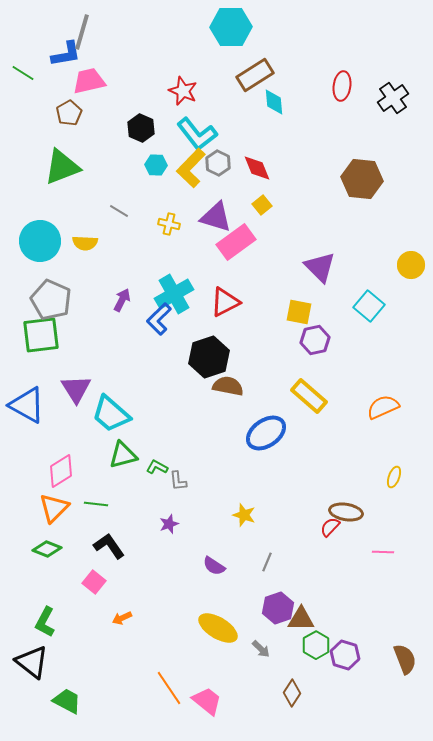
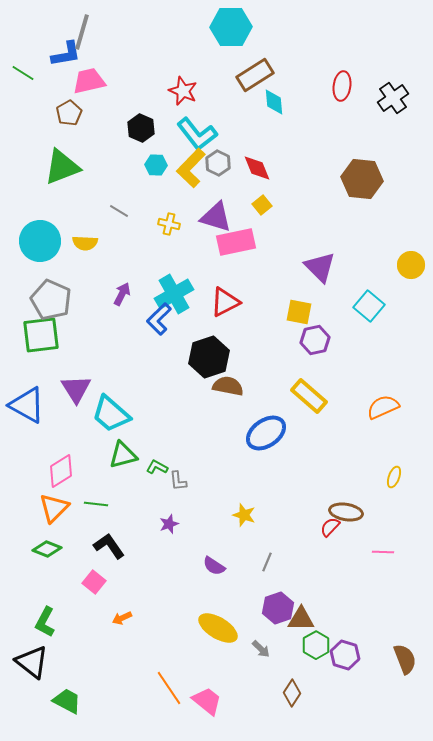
pink rectangle at (236, 242): rotated 24 degrees clockwise
purple arrow at (122, 300): moved 6 px up
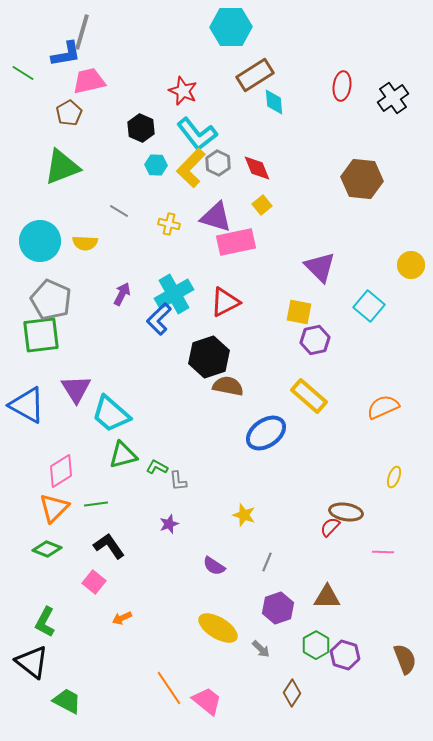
green line at (96, 504): rotated 15 degrees counterclockwise
brown triangle at (301, 619): moved 26 px right, 22 px up
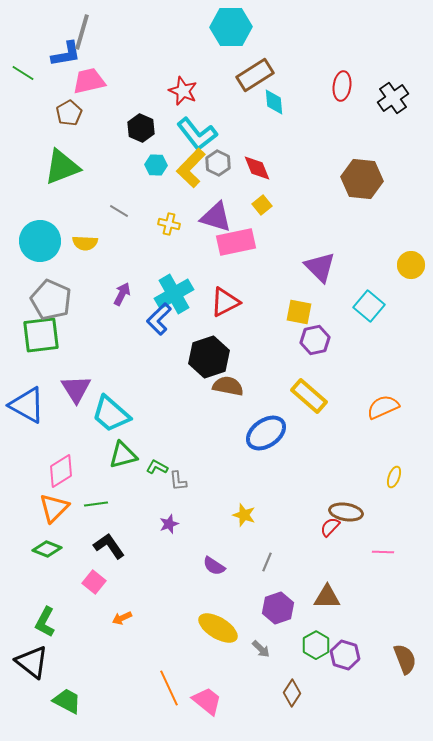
orange line at (169, 688): rotated 9 degrees clockwise
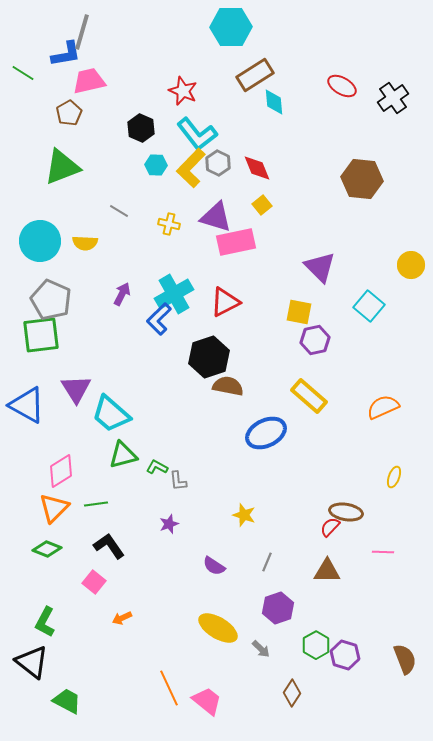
red ellipse at (342, 86): rotated 68 degrees counterclockwise
blue ellipse at (266, 433): rotated 9 degrees clockwise
brown triangle at (327, 597): moved 26 px up
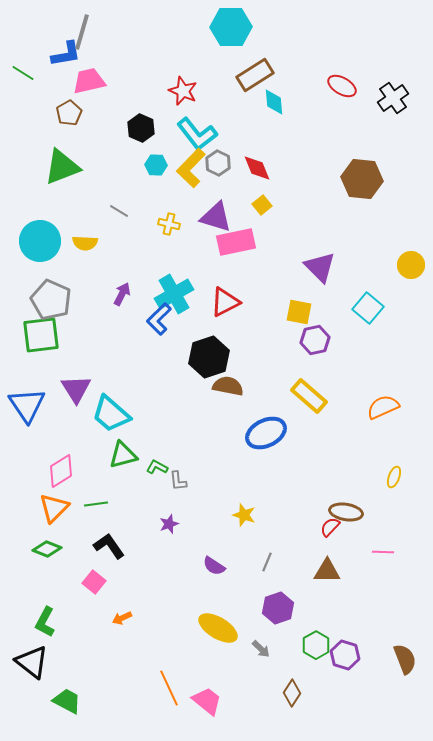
cyan square at (369, 306): moved 1 px left, 2 px down
blue triangle at (27, 405): rotated 27 degrees clockwise
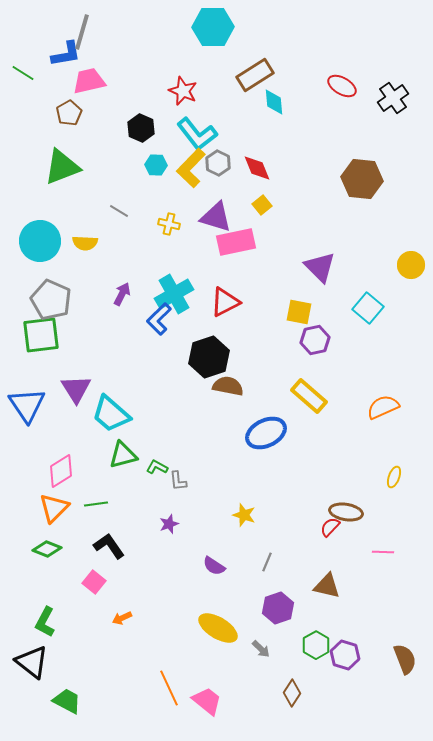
cyan hexagon at (231, 27): moved 18 px left
brown triangle at (327, 571): moved 15 px down; rotated 12 degrees clockwise
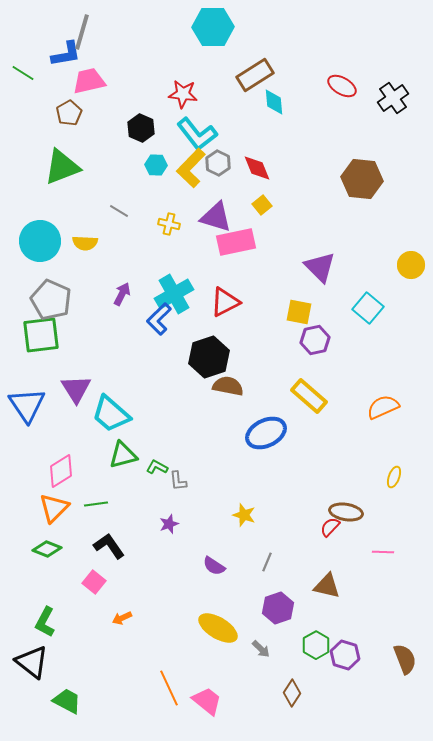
red star at (183, 91): moved 3 px down; rotated 16 degrees counterclockwise
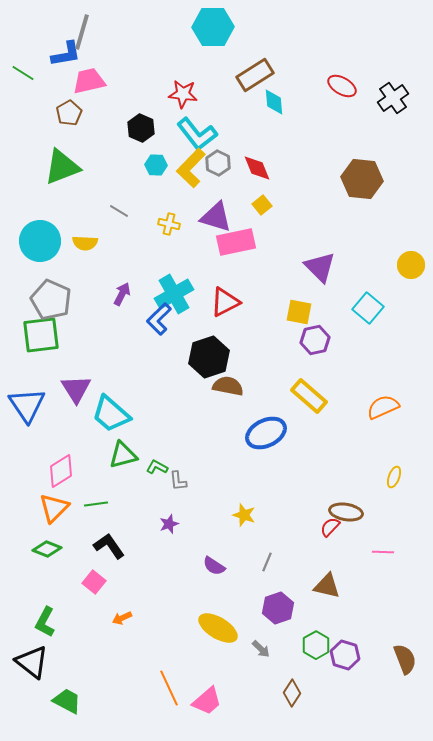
pink trapezoid at (207, 701): rotated 100 degrees clockwise
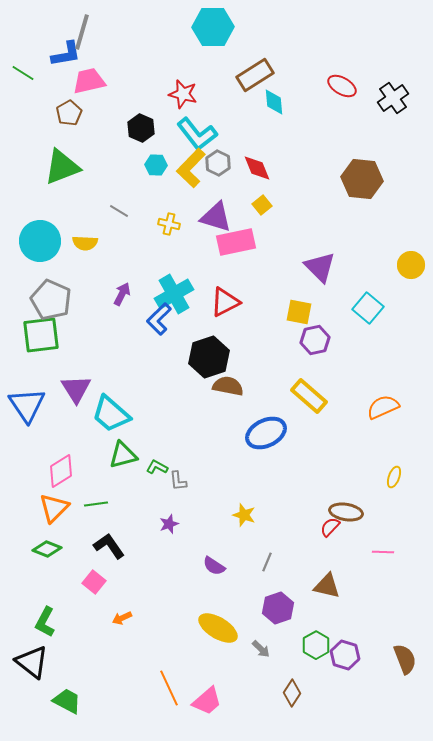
red star at (183, 94): rotated 8 degrees clockwise
